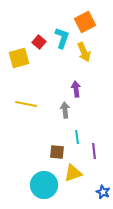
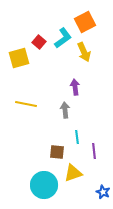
cyan L-shape: moved 1 px right; rotated 35 degrees clockwise
purple arrow: moved 1 px left, 2 px up
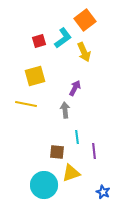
orange square: moved 2 px up; rotated 10 degrees counterclockwise
red square: moved 1 px up; rotated 32 degrees clockwise
yellow square: moved 16 px right, 18 px down
purple arrow: moved 1 px down; rotated 35 degrees clockwise
yellow triangle: moved 2 px left
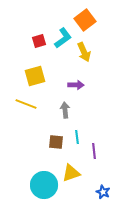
purple arrow: moved 1 px right, 3 px up; rotated 63 degrees clockwise
yellow line: rotated 10 degrees clockwise
brown square: moved 1 px left, 10 px up
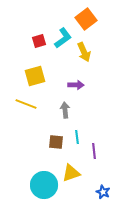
orange square: moved 1 px right, 1 px up
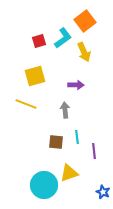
orange square: moved 1 px left, 2 px down
yellow triangle: moved 2 px left
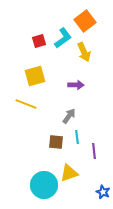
gray arrow: moved 4 px right, 6 px down; rotated 42 degrees clockwise
